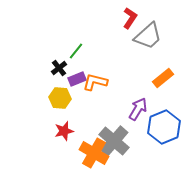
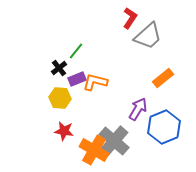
red star: rotated 24 degrees clockwise
orange cross: moved 3 px up
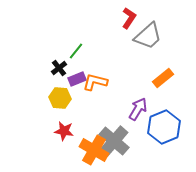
red L-shape: moved 1 px left
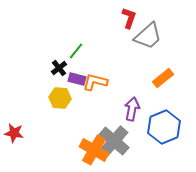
red L-shape: rotated 15 degrees counterclockwise
purple rectangle: rotated 36 degrees clockwise
purple arrow: moved 6 px left; rotated 20 degrees counterclockwise
red star: moved 50 px left, 2 px down
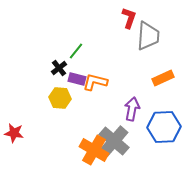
gray trapezoid: rotated 44 degrees counterclockwise
orange rectangle: rotated 15 degrees clockwise
blue hexagon: rotated 20 degrees clockwise
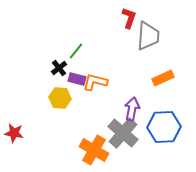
gray cross: moved 9 px right, 8 px up
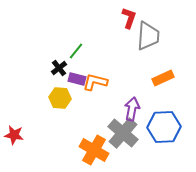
red star: moved 2 px down
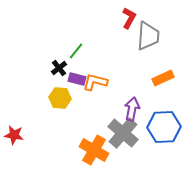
red L-shape: rotated 10 degrees clockwise
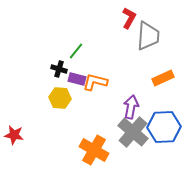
black cross: moved 1 px down; rotated 35 degrees counterclockwise
purple arrow: moved 1 px left, 2 px up
gray cross: moved 10 px right, 1 px up
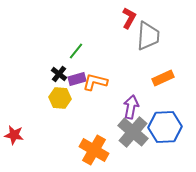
black cross: moved 5 px down; rotated 21 degrees clockwise
purple rectangle: rotated 30 degrees counterclockwise
blue hexagon: moved 1 px right
